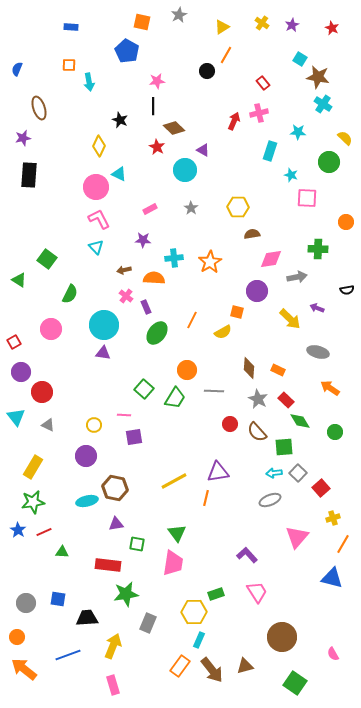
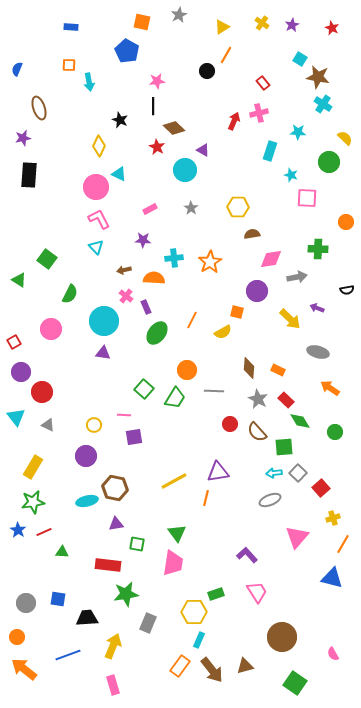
cyan circle at (104, 325): moved 4 px up
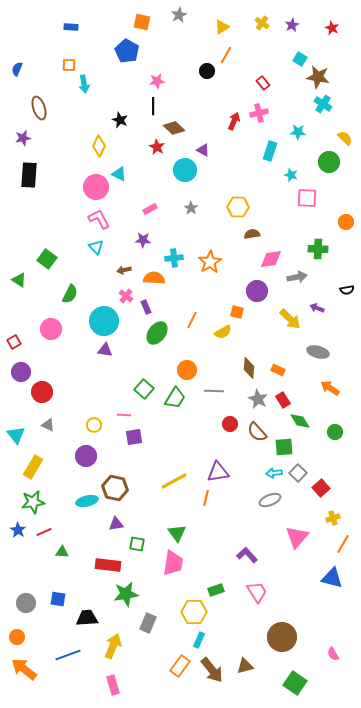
cyan arrow at (89, 82): moved 5 px left, 2 px down
purple triangle at (103, 353): moved 2 px right, 3 px up
red rectangle at (286, 400): moved 3 px left; rotated 14 degrees clockwise
cyan triangle at (16, 417): moved 18 px down
green rectangle at (216, 594): moved 4 px up
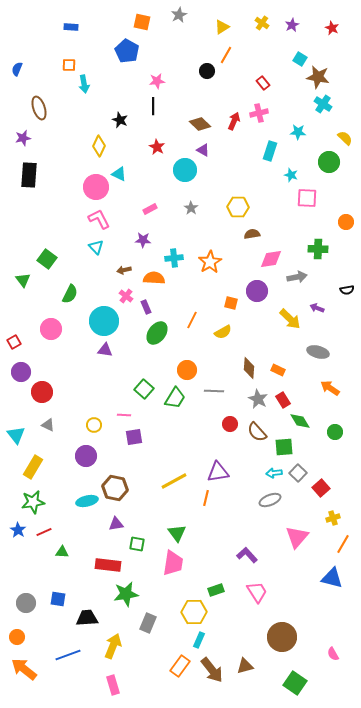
brown diamond at (174, 128): moved 26 px right, 4 px up
green triangle at (19, 280): moved 4 px right; rotated 21 degrees clockwise
orange square at (237, 312): moved 6 px left, 9 px up
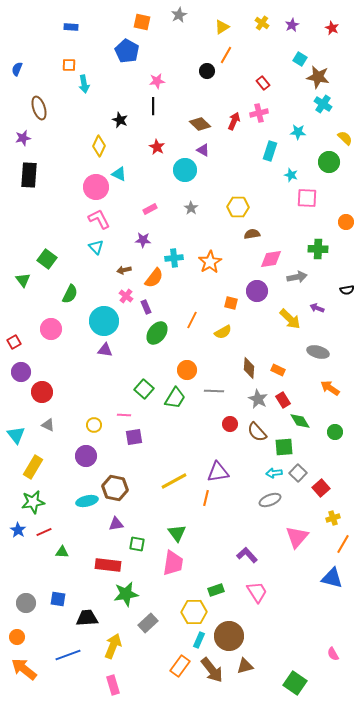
orange semicircle at (154, 278): rotated 125 degrees clockwise
gray rectangle at (148, 623): rotated 24 degrees clockwise
brown circle at (282, 637): moved 53 px left, 1 px up
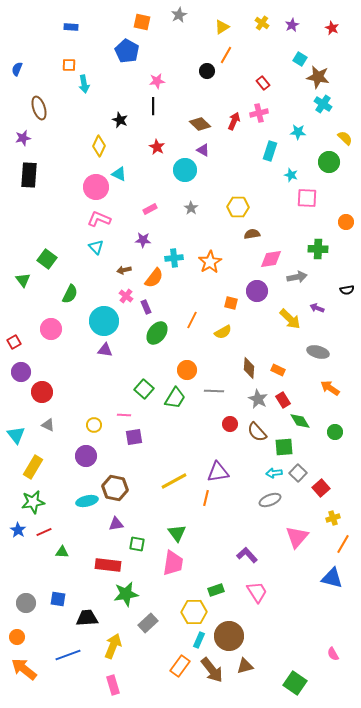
pink L-shape at (99, 219): rotated 40 degrees counterclockwise
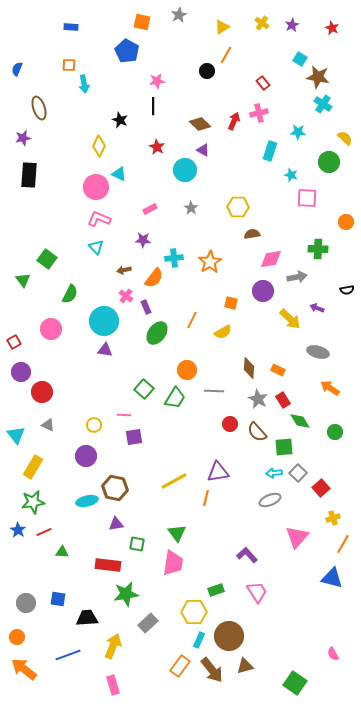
purple circle at (257, 291): moved 6 px right
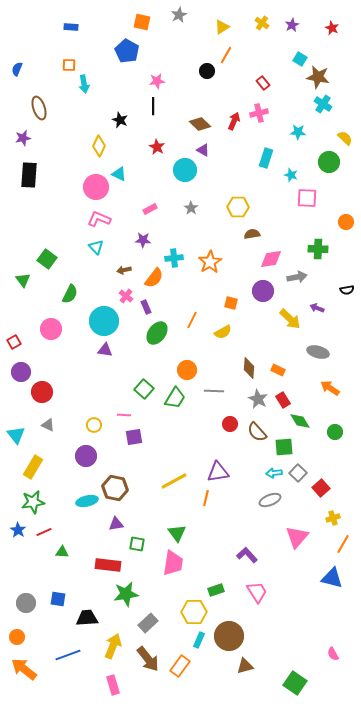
cyan rectangle at (270, 151): moved 4 px left, 7 px down
brown arrow at (212, 670): moved 64 px left, 11 px up
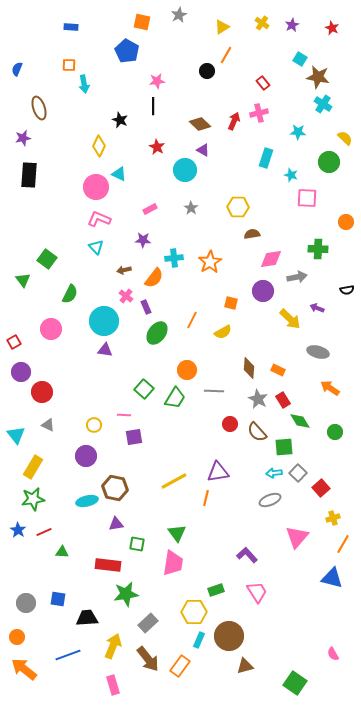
green star at (33, 502): moved 3 px up
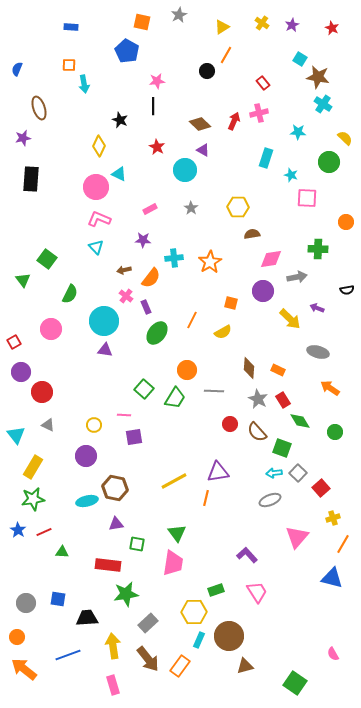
black rectangle at (29, 175): moved 2 px right, 4 px down
orange semicircle at (154, 278): moved 3 px left
green square at (284, 447): moved 2 px left, 1 px down; rotated 24 degrees clockwise
yellow arrow at (113, 646): rotated 30 degrees counterclockwise
